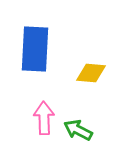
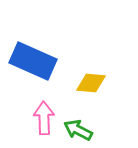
blue rectangle: moved 2 px left, 12 px down; rotated 69 degrees counterclockwise
yellow diamond: moved 10 px down
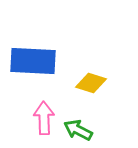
blue rectangle: rotated 21 degrees counterclockwise
yellow diamond: rotated 12 degrees clockwise
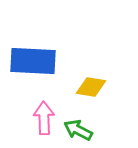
yellow diamond: moved 4 px down; rotated 8 degrees counterclockwise
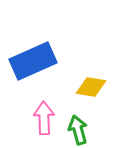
blue rectangle: rotated 27 degrees counterclockwise
green arrow: rotated 48 degrees clockwise
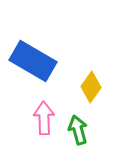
blue rectangle: rotated 54 degrees clockwise
yellow diamond: rotated 64 degrees counterclockwise
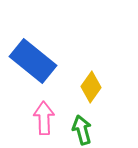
blue rectangle: rotated 9 degrees clockwise
green arrow: moved 4 px right
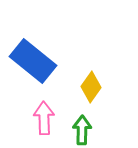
green arrow: rotated 16 degrees clockwise
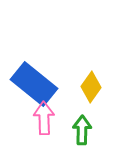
blue rectangle: moved 1 px right, 23 px down
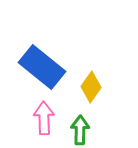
blue rectangle: moved 8 px right, 17 px up
green arrow: moved 2 px left
